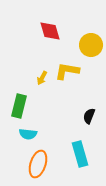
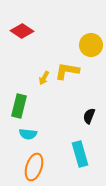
red diamond: moved 28 px left; rotated 40 degrees counterclockwise
yellow arrow: moved 2 px right
orange ellipse: moved 4 px left, 3 px down
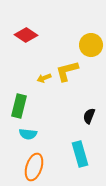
red diamond: moved 4 px right, 4 px down
yellow L-shape: rotated 25 degrees counterclockwise
yellow arrow: rotated 40 degrees clockwise
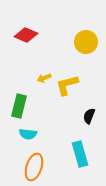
red diamond: rotated 10 degrees counterclockwise
yellow circle: moved 5 px left, 3 px up
yellow L-shape: moved 14 px down
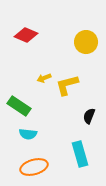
green rectangle: rotated 70 degrees counterclockwise
orange ellipse: rotated 56 degrees clockwise
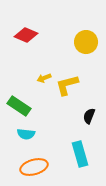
cyan semicircle: moved 2 px left
